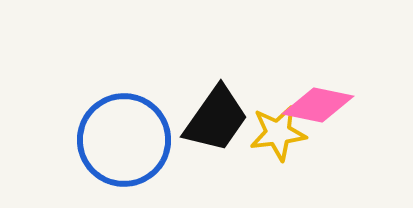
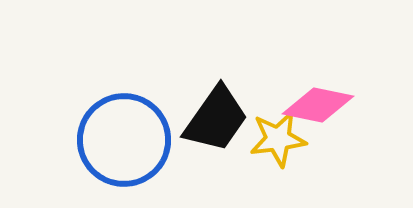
yellow star: moved 6 px down
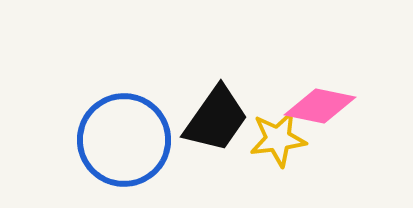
pink diamond: moved 2 px right, 1 px down
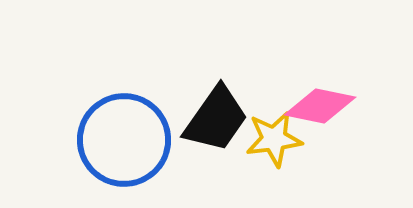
yellow star: moved 4 px left
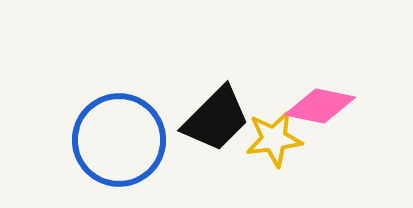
black trapezoid: rotated 10 degrees clockwise
blue circle: moved 5 px left
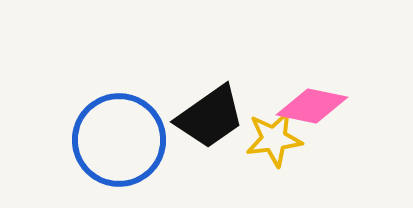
pink diamond: moved 8 px left
black trapezoid: moved 6 px left, 2 px up; rotated 10 degrees clockwise
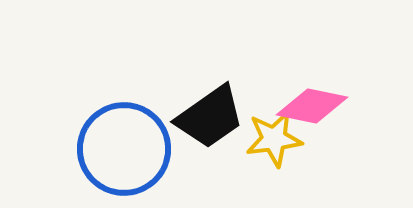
blue circle: moved 5 px right, 9 px down
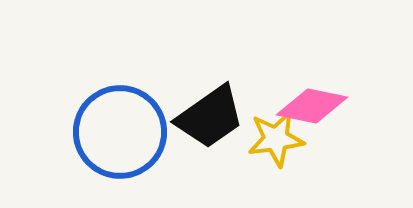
yellow star: moved 2 px right
blue circle: moved 4 px left, 17 px up
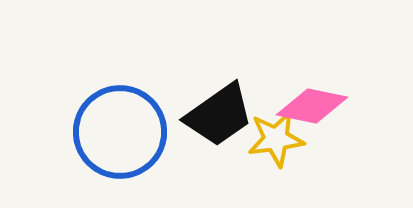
black trapezoid: moved 9 px right, 2 px up
